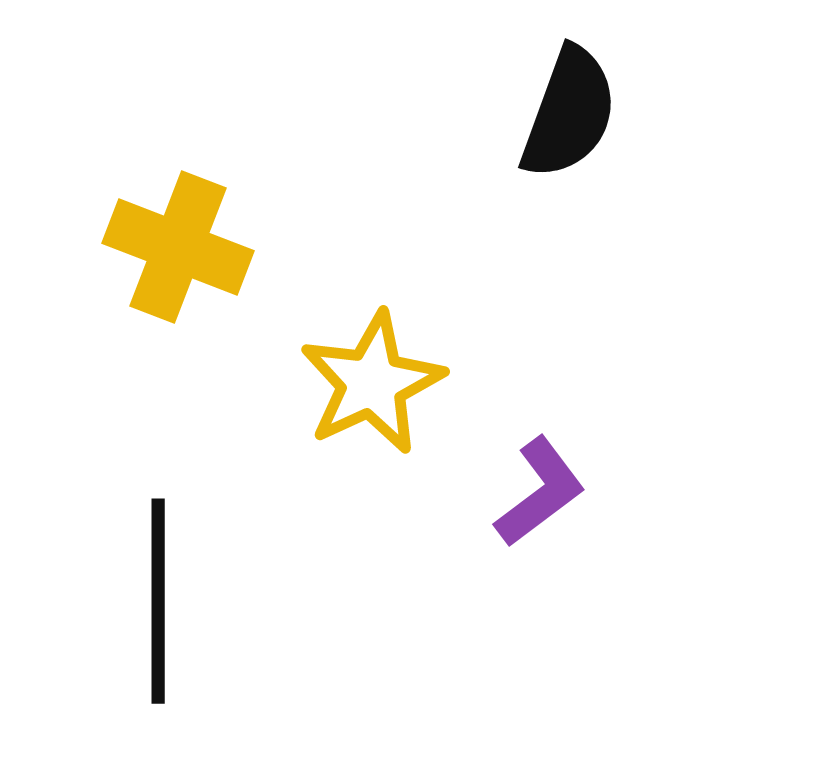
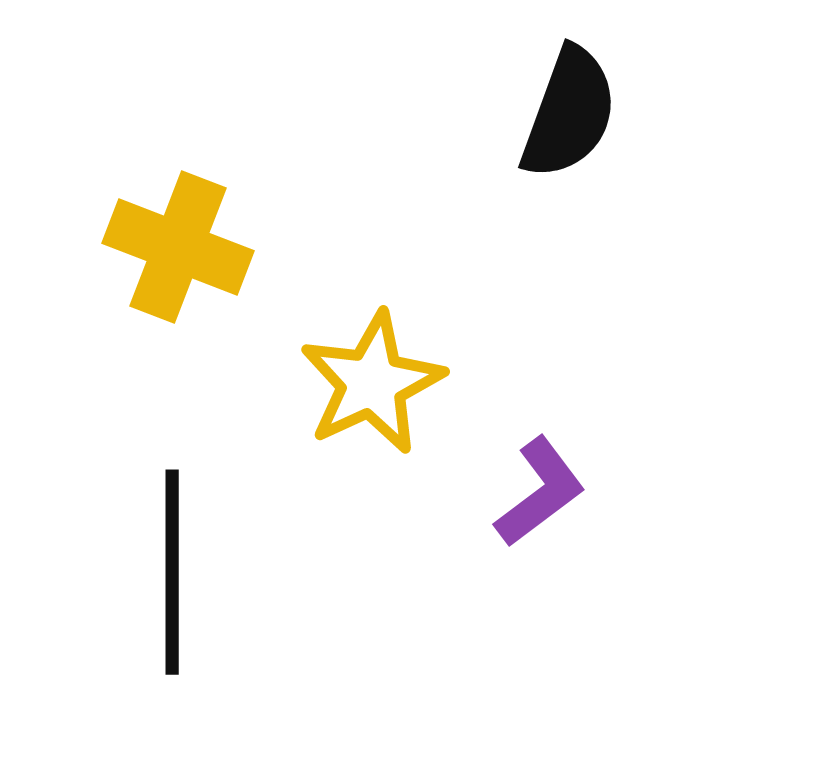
black line: moved 14 px right, 29 px up
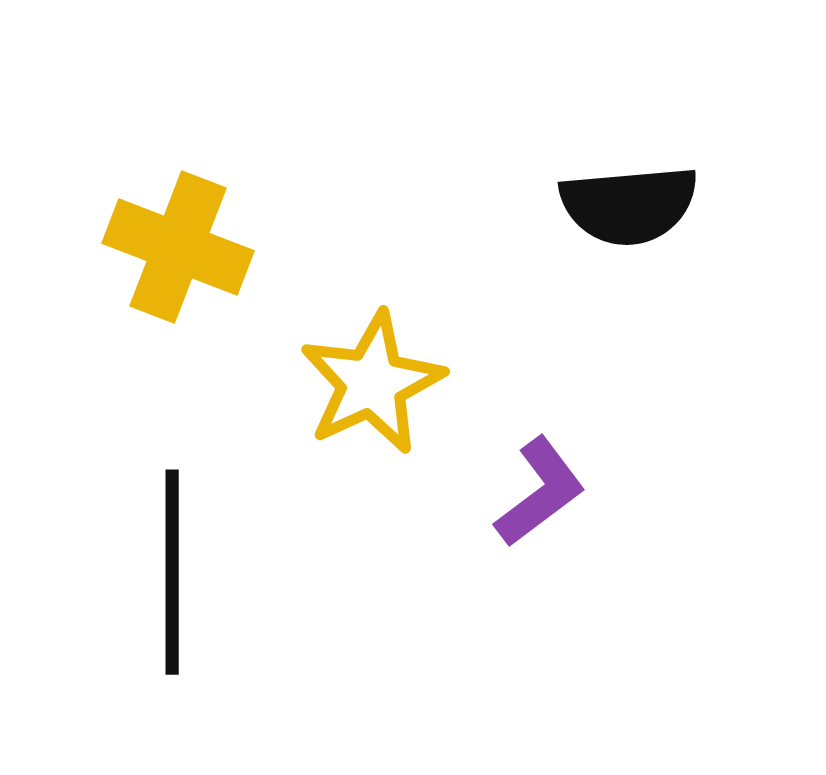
black semicircle: moved 60 px right, 92 px down; rotated 65 degrees clockwise
